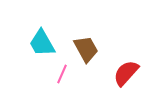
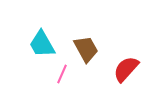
cyan trapezoid: moved 1 px down
red semicircle: moved 4 px up
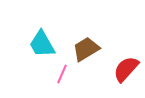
brown trapezoid: rotated 92 degrees counterclockwise
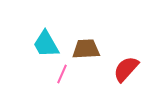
cyan trapezoid: moved 4 px right
brown trapezoid: rotated 28 degrees clockwise
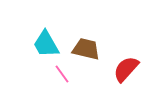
brown trapezoid: rotated 16 degrees clockwise
pink line: rotated 60 degrees counterclockwise
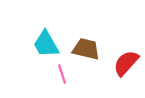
red semicircle: moved 6 px up
pink line: rotated 18 degrees clockwise
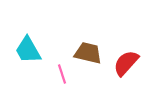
cyan trapezoid: moved 18 px left, 6 px down
brown trapezoid: moved 2 px right, 4 px down
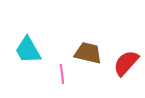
pink line: rotated 12 degrees clockwise
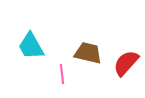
cyan trapezoid: moved 3 px right, 4 px up
